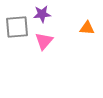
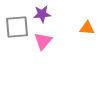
pink triangle: moved 1 px left
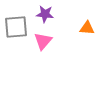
purple star: moved 3 px right; rotated 12 degrees clockwise
gray square: moved 1 px left
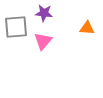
purple star: moved 1 px left, 1 px up
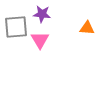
purple star: moved 2 px left, 1 px down
pink triangle: moved 3 px left, 1 px up; rotated 12 degrees counterclockwise
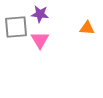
purple star: moved 2 px left
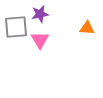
purple star: rotated 18 degrees counterclockwise
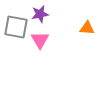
gray square: rotated 15 degrees clockwise
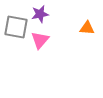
pink triangle: rotated 12 degrees clockwise
